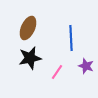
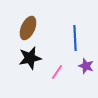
blue line: moved 4 px right
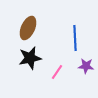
purple star: rotated 14 degrees counterclockwise
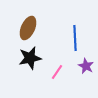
purple star: rotated 21 degrees clockwise
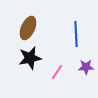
blue line: moved 1 px right, 4 px up
purple star: moved 1 px down; rotated 28 degrees counterclockwise
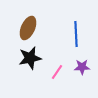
purple star: moved 4 px left
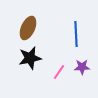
pink line: moved 2 px right
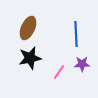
purple star: moved 3 px up
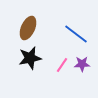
blue line: rotated 50 degrees counterclockwise
pink line: moved 3 px right, 7 px up
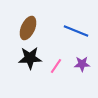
blue line: moved 3 px up; rotated 15 degrees counterclockwise
black star: rotated 10 degrees clockwise
pink line: moved 6 px left, 1 px down
